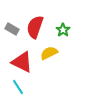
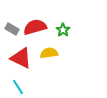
red semicircle: rotated 55 degrees clockwise
yellow semicircle: rotated 18 degrees clockwise
red triangle: moved 1 px left, 4 px up
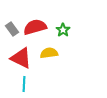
gray rectangle: rotated 24 degrees clockwise
cyan line: moved 6 px right, 3 px up; rotated 35 degrees clockwise
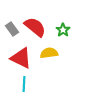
red semicircle: rotated 55 degrees clockwise
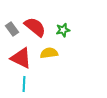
green star: rotated 24 degrees clockwise
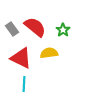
green star: rotated 24 degrees counterclockwise
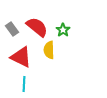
red semicircle: moved 2 px right
yellow semicircle: moved 3 px up; rotated 84 degrees counterclockwise
red triangle: moved 1 px up
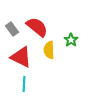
green star: moved 8 px right, 10 px down
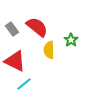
red triangle: moved 6 px left, 4 px down
cyan line: rotated 49 degrees clockwise
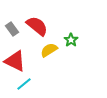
red semicircle: moved 1 px up
yellow semicircle: rotated 60 degrees clockwise
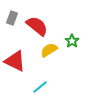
gray rectangle: moved 11 px up; rotated 56 degrees clockwise
green star: moved 1 px right, 1 px down
cyan line: moved 16 px right, 3 px down
